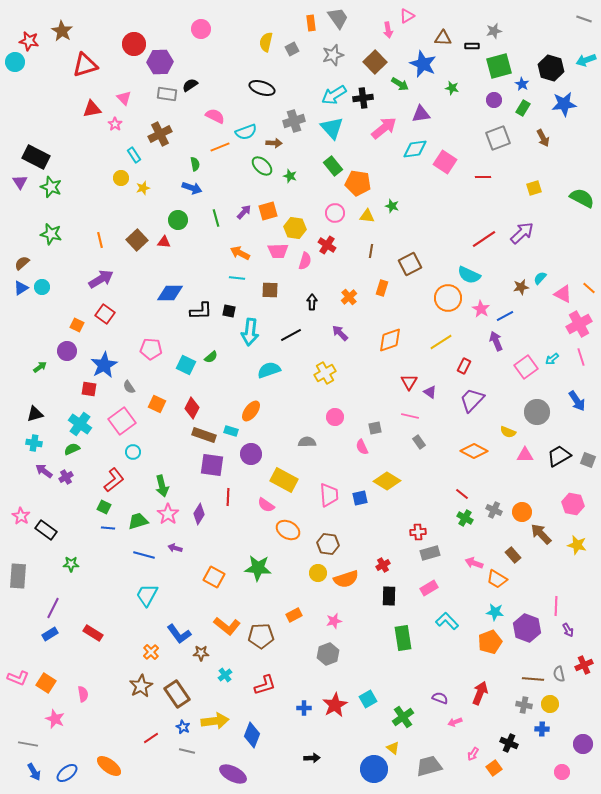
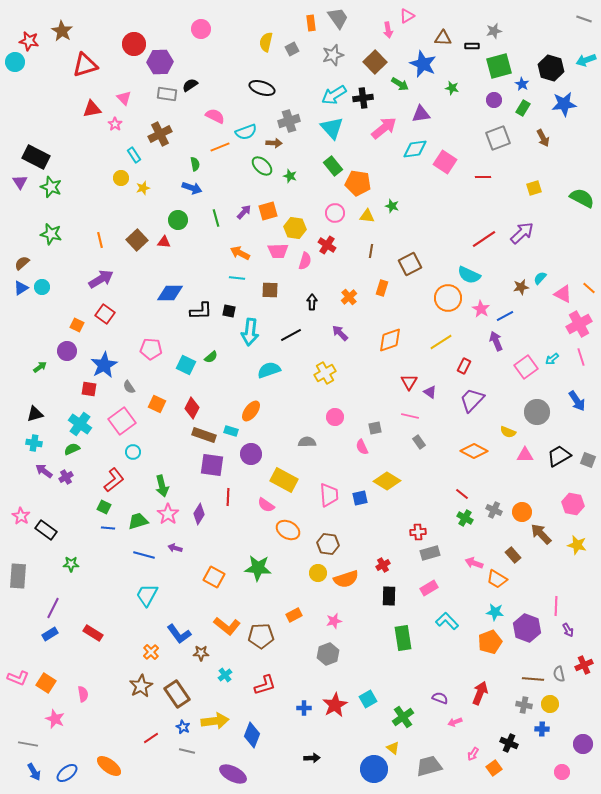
gray cross at (294, 121): moved 5 px left
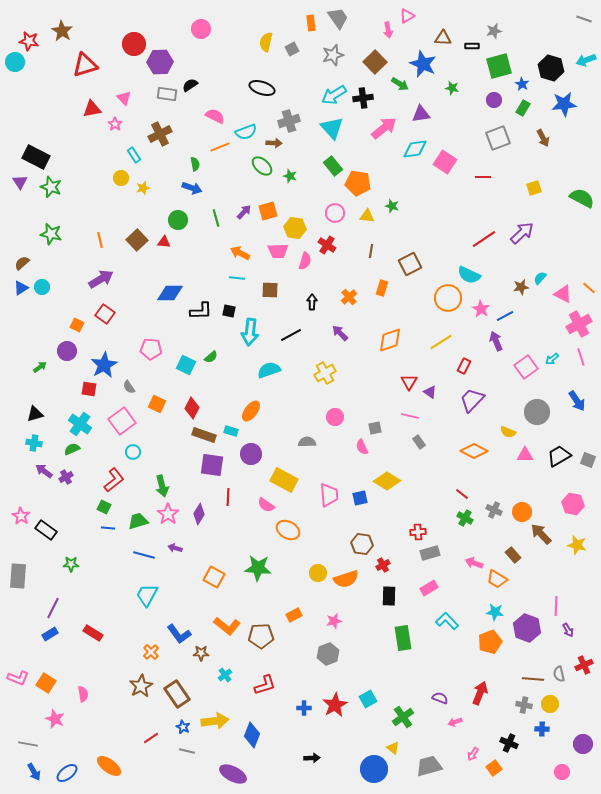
brown hexagon at (328, 544): moved 34 px right
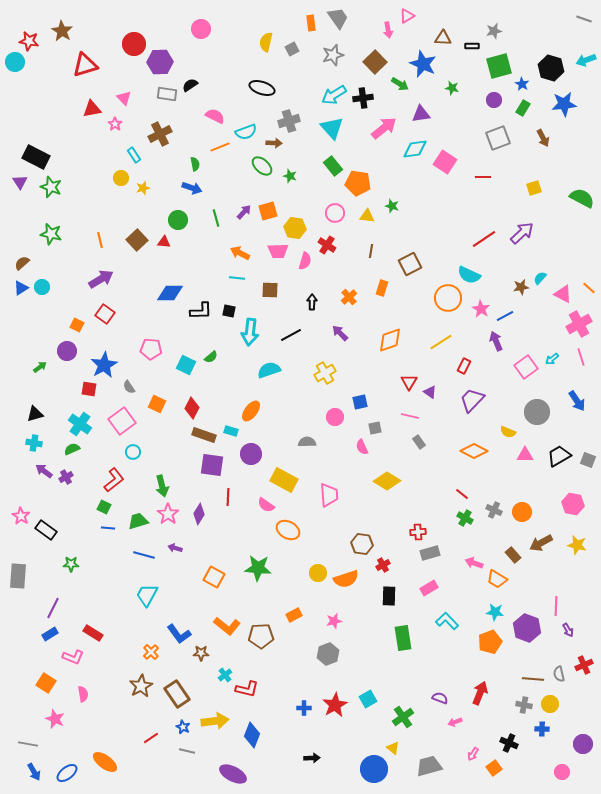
blue square at (360, 498): moved 96 px up
brown arrow at (541, 534): moved 9 px down; rotated 75 degrees counterclockwise
pink L-shape at (18, 678): moved 55 px right, 21 px up
red L-shape at (265, 685): moved 18 px left, 4 px down; rotated 30 degrees clockwise
orange ellipse at (109, 766): moved 4 px left, 4 px up
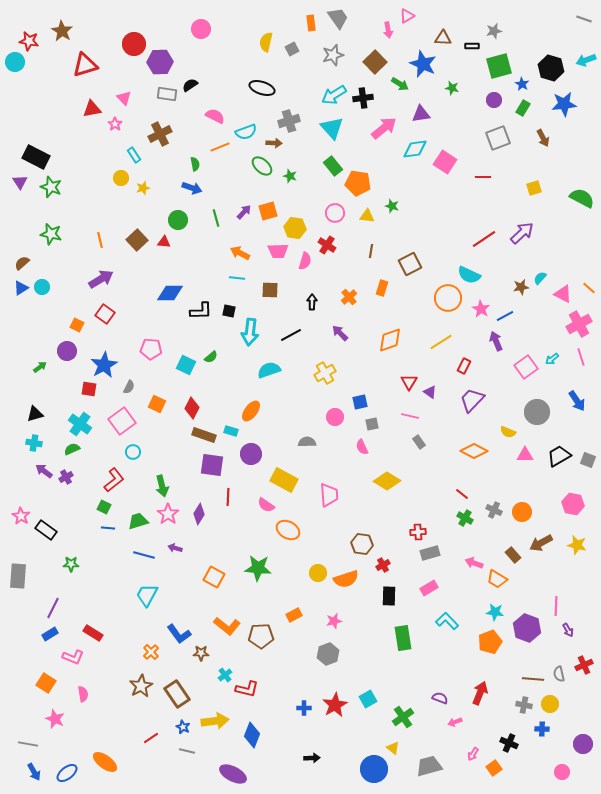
gray semicircle at (129, 387): rotated 120 degrees counterclockwise
gray square at (375, 428): moved 3 px left, 4 px up
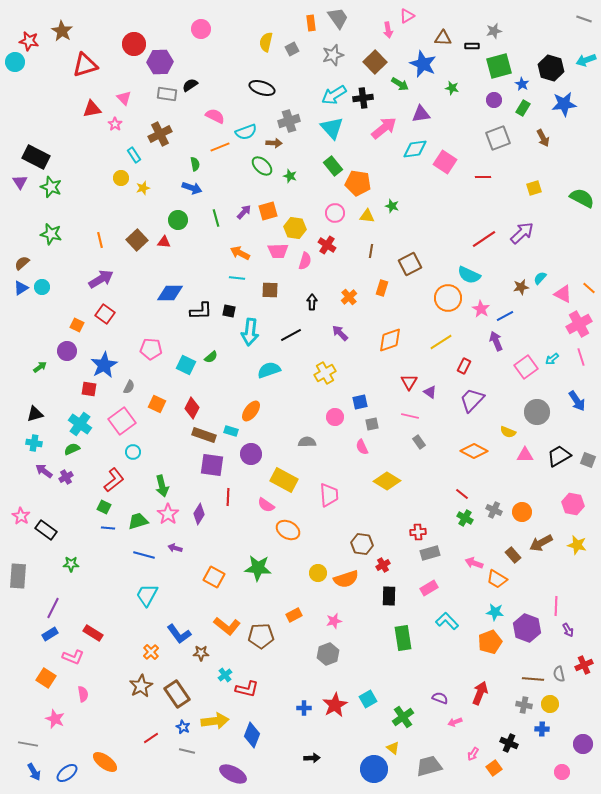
orange square at (46, 683): moved 5 px up
